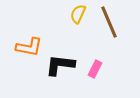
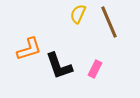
orange L-shape: moved 2 px down; rotated 28 degrees counterclockwise
black L-shape: moved 1 px left, 1 px down; rotated 116 degrees counterclockwise
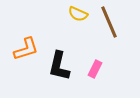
yellow semicircle: rotated 90 degrees counterclockwise
orange L-shape: moved 3 px left
black L-shape: rotated 32 degrees clockwise
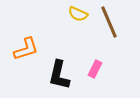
black L-shape: moved 9 px down
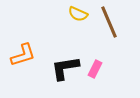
orange L-shape: moved 3 px left, 6 px down
black L-shape: moved 6 px right, 7 px up; rotated 68 degrees clockwise
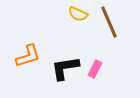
orange L-shape: moved 5 px right, 1 px down
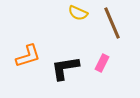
yellow semicircle: moved 1 px up
brown line: moved 3 px right, 1 px down
pink rectangle: moved 7 px right, 6 px up
